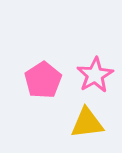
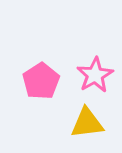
pink pentagon: moved 2 px left, 1 px down
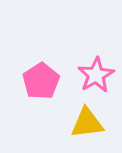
pink star: moved 1 px right
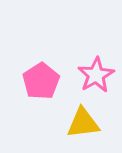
yellow triangle: moved 4 px left
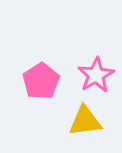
yellow triangle: moved 2 px right, 2 px up
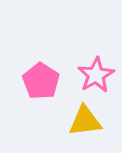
pink pentagon: rotated 6 degrees counterclockwise
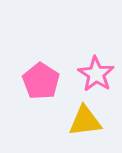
pink star: moved 1 px up; rotated 9 degrees counterclockwise
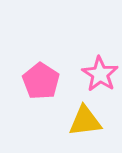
pink star: moved 4 px right
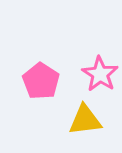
yellow triangle: moved 1 px up
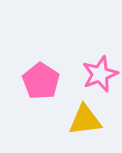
pink star: rotated 18 degrees clockwise
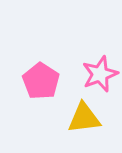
yellow triangle: moved 1 px left, 2 px up
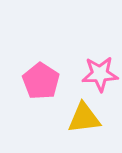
pink star: rotated 18 degrees clockwise
